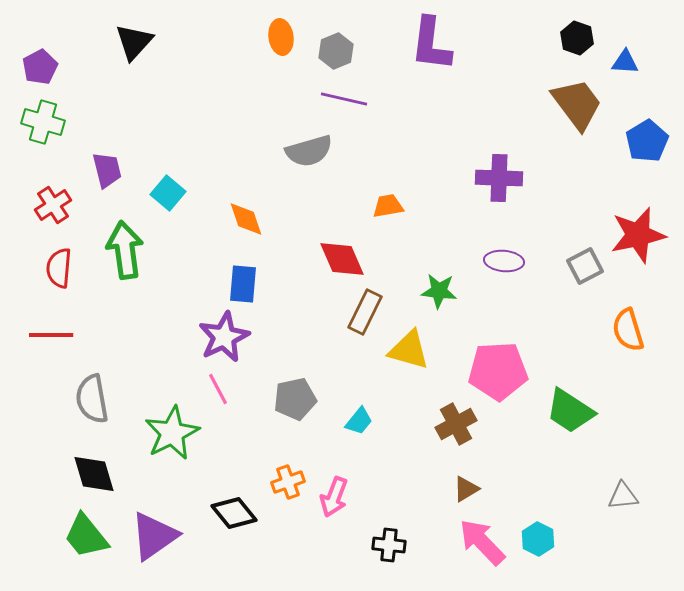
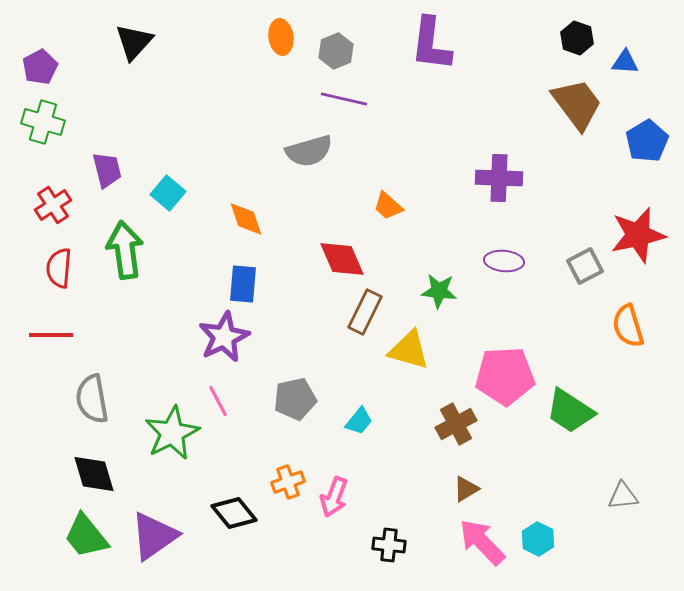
orange trapezoid at (388, 206): rotated 128 degrees counterclockwise
orange semicircle at (628, 330): moved 4 px up
pink pentagon at (498, 371): moved 7 px right, 5 px down
pink line at (218, 389): moved 12 px down
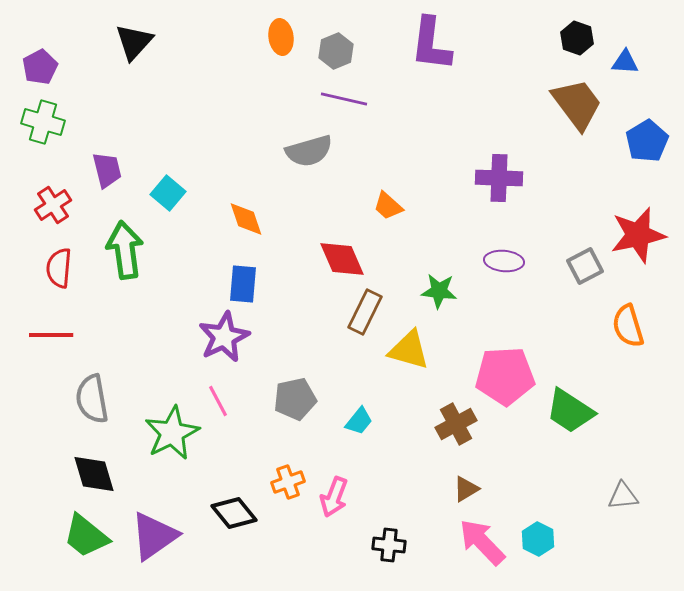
green trapezoid at (86, 536): rotated 12 degrees counterclockwise
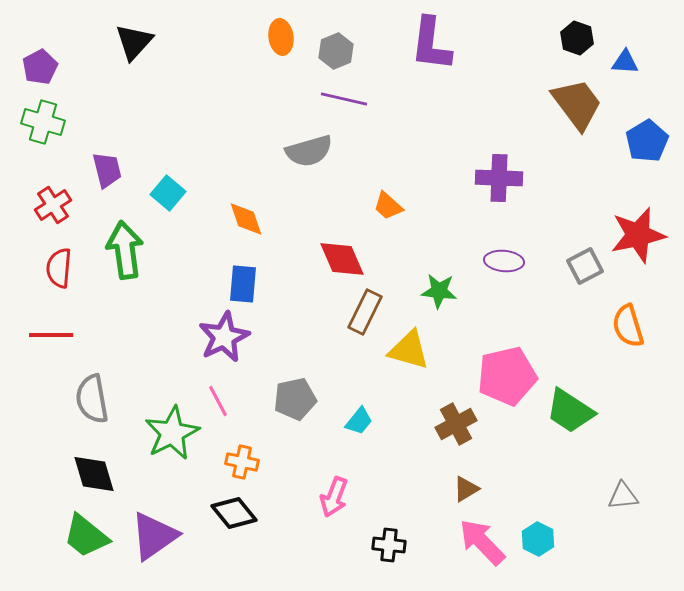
pink pentagon at (505, 376): moved 2 px right; rotated 10 degrees counterclockwise
orange cross at (288, 482): moved 46 px left, 20 px up; rotated 32 degrees clockwise
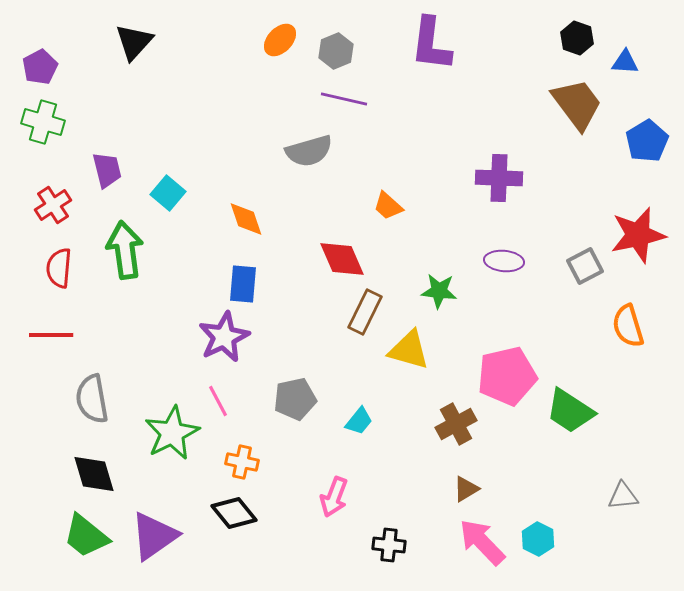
orange ellipse at (281, 37): moved 1 px left, 3 px down; rotated 52 degrees clockwise
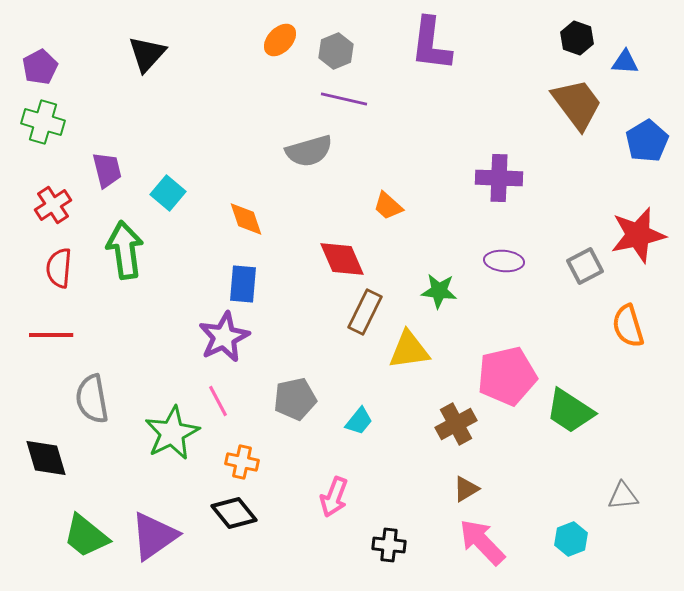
black triangle at (134, 42): moved 13 px right, 12 px down
yellow triangle at (409, 350): rotated 24 degrees counterclockwise
black diamond at (94, 474): moved 48 px left, 16 px up
cyan hexagon at (538, 539): moved 33 px right; rotated 12 degrees clockwise
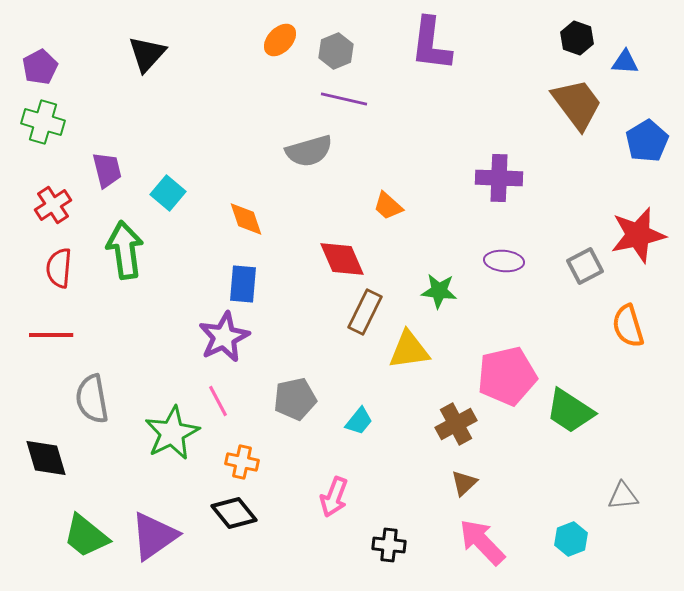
brown triangle at (466, 489): moved 2 px left, 6 px up; rotated 12 degrees counterclockwise
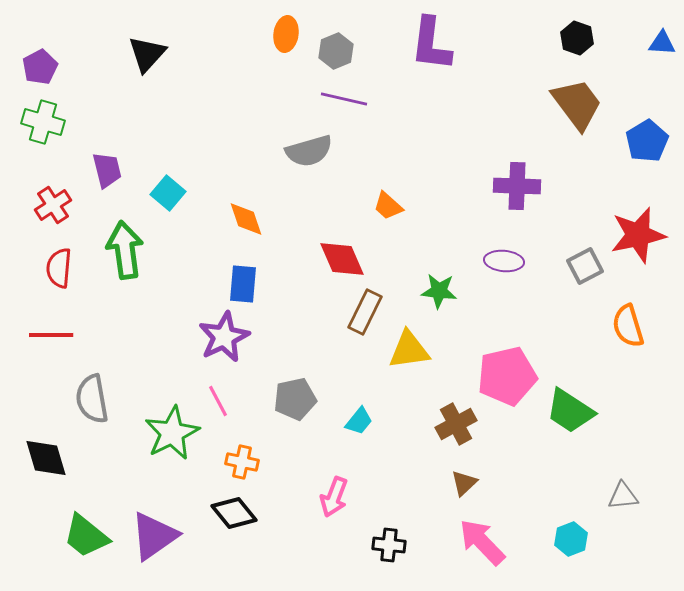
orange ellipse at (280, 40): moved 6 px right, 6 px up; rotated 36 degrees counterclockwise
blue triangle at (625, 62): moved 37 px right, 19 px up
purple cross at (499, 178): moved 18 px right, 8 px down
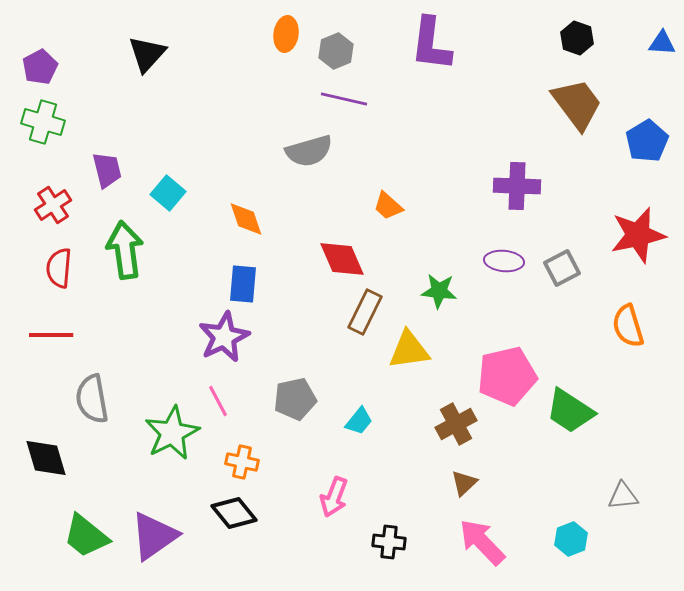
gray square at (585, 266): moved 23 px left, 2 px down
black cross at (389, 545): moved 3 px up
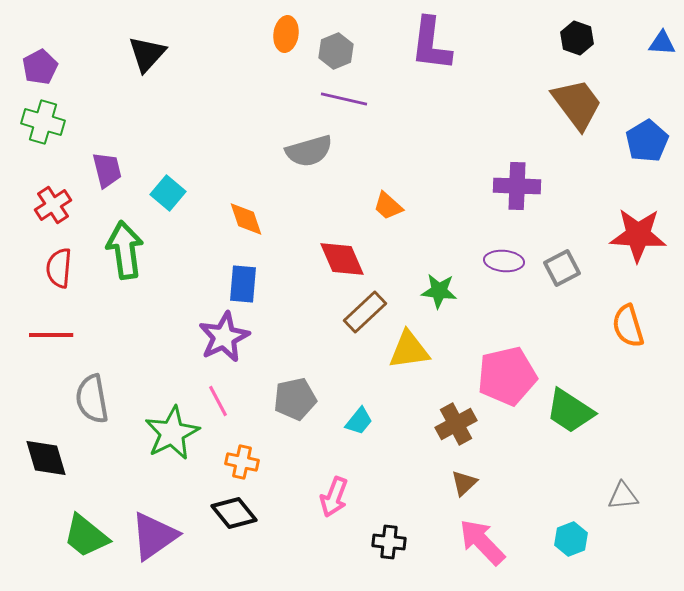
red star at (638, 235): rotated 16 degrees clockwise
brown rectangle at (365, 312): rotated 21 degrees clockwise
